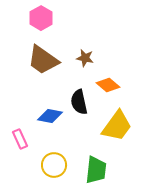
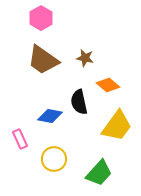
yellow circle: moved 6 px up
green trapezoid: moved 3 px right, 3 px down; rotated 36 degrees clockwise
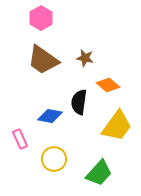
black semicircle: rotated 20 degrees clockwise
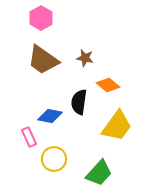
pink rectangle: moved 9 px right, 2 px up
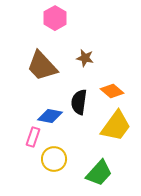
pink hexagon: moved 14 px right
brown trapezoid: moved 1 px left, 6 px down; rotated 12 degrees clockwise
orange diamond: moved 4 px right, 6 px down
yellow trapezoid: moved 1 px left
pink rectangle: moved 4 px right; rotated 42 degrees clockwise
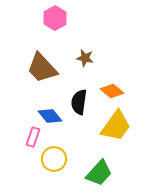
brown trapezoid: moved 2 px down
blue diamond: rotated 40 degrees clockwise
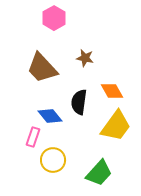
pink hexagon: moved 1 px left
orange diamond: rotated 20 degrees clockwise
yellow circle: moved 1 px left, 1 px down
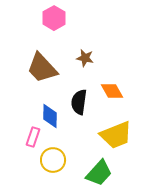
blue diamond: rotated 40 degrees clockwise
yellow trapezoid: moved 9 px down; rotated 32 degrees clockwise
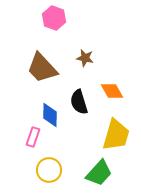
pink hexagon: rotated 10 degrees counterclockwise
black semicircle: rotated 25 degrees counterclockwise
blue diamond: moved 1 px up
yellow trapezoid: rotated 52 degrees counterclockwise
yellow circle: moved 4 px left, 10 px down
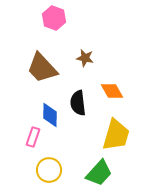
black semicircle: moved 1 px left, 1 px down; rotated 10 degrees clockwise
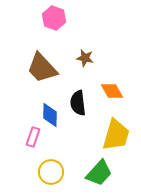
yellow circle: moved 2 px right, 2 px down
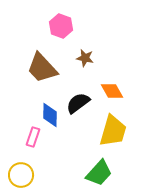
pink hexagon: moved 7 px right, 8 px down
black semicircle: rotated 60 degrees clockwise
yellow trapezoid: moved 3 px left, 4 px up
yellow circle: moved 30 px left, 3 px down
